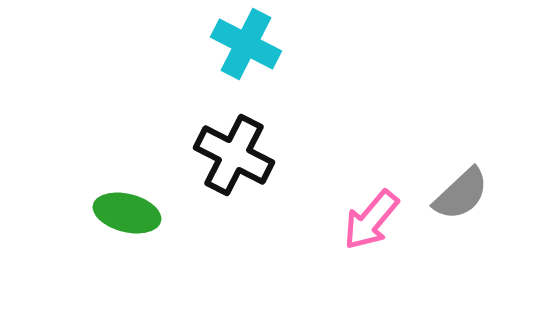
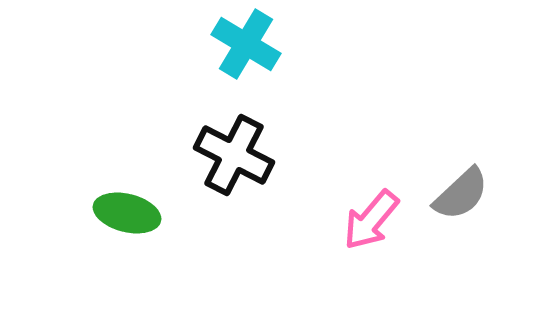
cyan cross: rotated 4 degrees clockwise
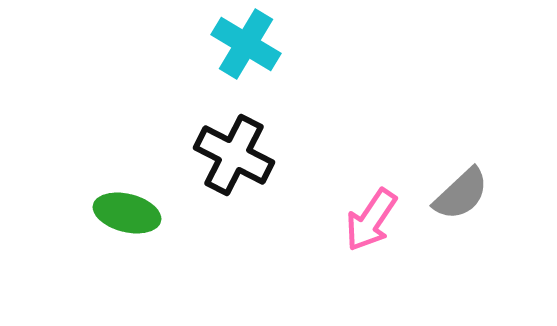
pink arrow: rotated 6 degrees counterclockwise
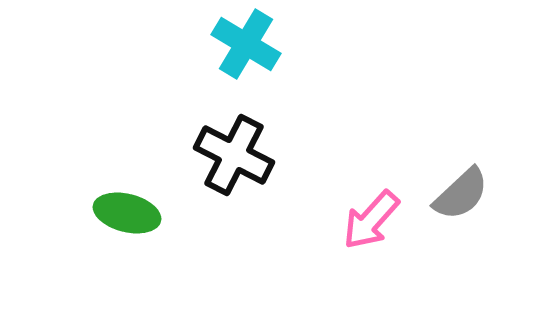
pink arrow: rotated 8 degrees clockwise
